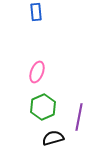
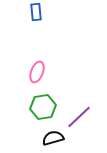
green hexagon: rotated 15 degrees clockwise
purple line: rotated 36 degrees clockwise
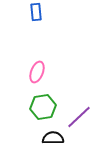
black semicircle: rotated 15 degrees clockwise
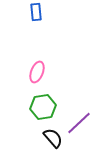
purple line: moved 6 px down
black semicircle: rotated 50 degrees clockwise
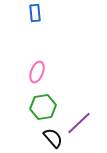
blue rectangle: moved 1 px left, 1 px down
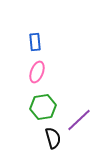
blue rectangle: moved 29 px down
purple line: moved 3 px up
black semicircle: rotated 25 degrees clockwise
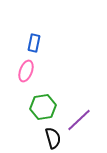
blue rectangle: moved 1 px left, 1 px down; rotated 18 degrees clockwise
pink ellipse: moved 11 px left, 1 px up
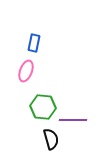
green hexagon: rotated 15 degrees clockwise
purple line: moved 6 px left; rotated 44 degrees clockwise
black semicircle: moved 2 px left, 1 px down
